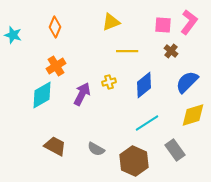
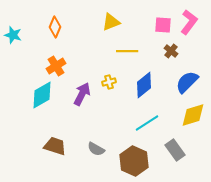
brown trapezoid: rotated 10 degrees counterclockwise
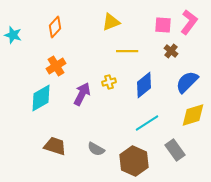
orange diamond: rotated 20 degrees clockwise
cyan diamond: moved 1 px left, 3 px down
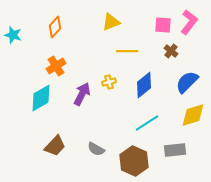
brown trapezoid: rotated 115 degrees clockwise
gray rectangle: rotated 60 degrees counterclockwise
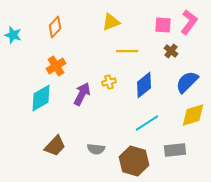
gray semicircle: rotated 24 degrees counterclockwise
brown hexagon: rotated 8 degrees counterclockwise
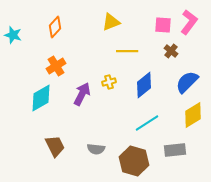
yellow diamond: rotated 16 degrees counterclockwise
brown trapezoid: rotated 70 degrees counterclockwise
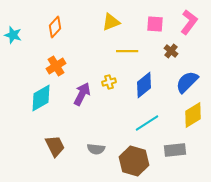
pink square: moved 8 px left, 1 px up
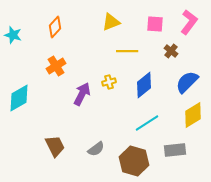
cyan diamond: moved 22 px left
gray semicircle: rotated 42 degrees counterclockwise
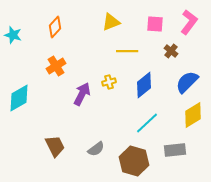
cyan line: rotated 10 degrees counterclockwise
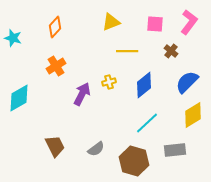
cyan star: moved 3 px down
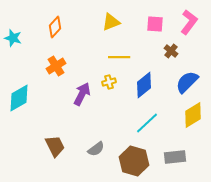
yellow line: moved 8 px left, 6 px down
gray rectangle: moved 7 px down
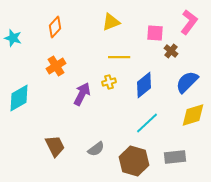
pink square: moved 9 px down
yellow diamond: rotated 16 degrees clockwise
